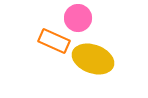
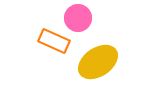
yellow ellipse: moved 5 px right, 3 px down; rotated 54 degrees counterclockwise
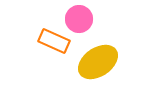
pink circle: moved 1 px right, 1 px down
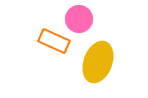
yellow ellipse: rotated 36 degrees counterclockwise
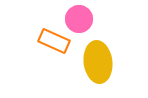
yellow ellipse: rotated 27 degrees counterclockwise
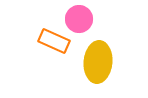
yellow ellipse: rotated 12 degrees clockwise
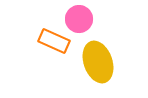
yellow ellipse: rotated 24 degrees counterclockwise
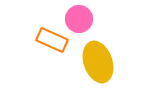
orange rectangle: moved 2 px left, 1 px up
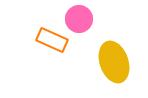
yellow ellipse: moved 16 px right
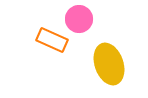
yellow ellipse: moved 5 px left, 2 px down
